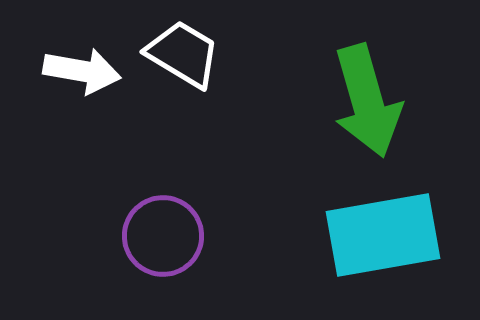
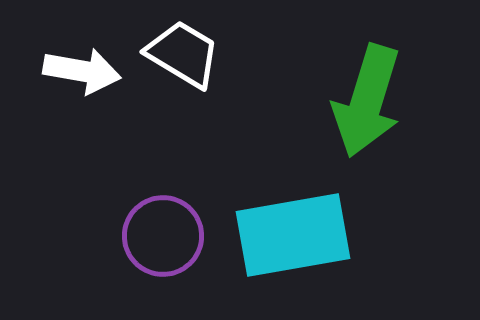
green arrow: rotated 33 degrees clockwise
cyan rectangle: moved 90 px left
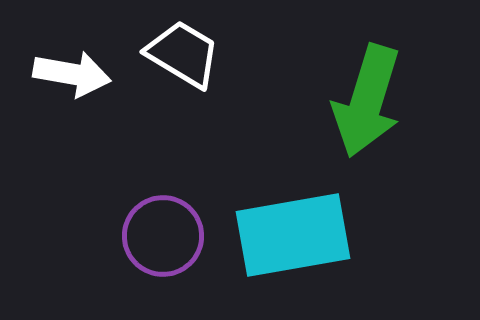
white arrow: moved 10 px left, 3 px down
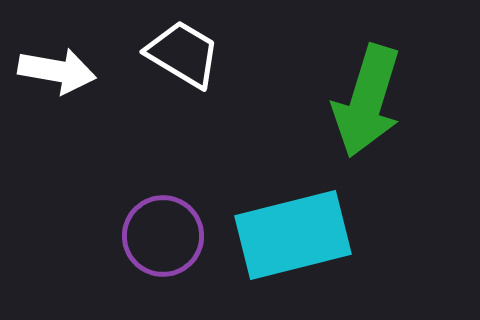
white arrow: moved 15 px left, 3 px up
cyan rectangle: rotated 4 degrees counterclockwise
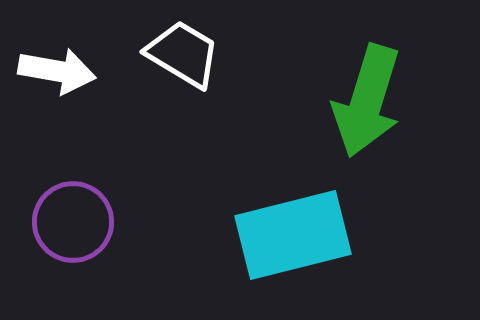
purple circle: moved 90 px left, 14 px up
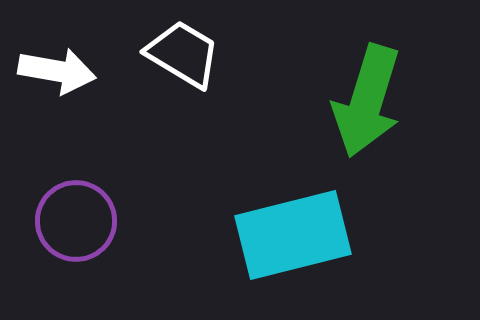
purple circle: moved 3 px right, 1 px up
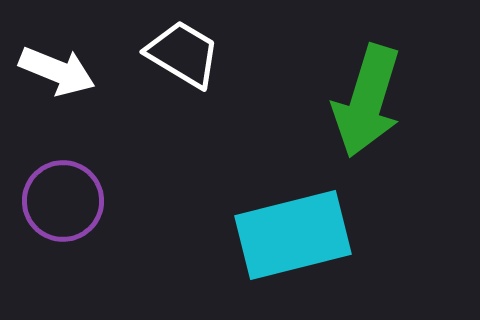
white arrow: rotated 12 degrees clockwise
purple circle: moved 13 px left, 20 px up
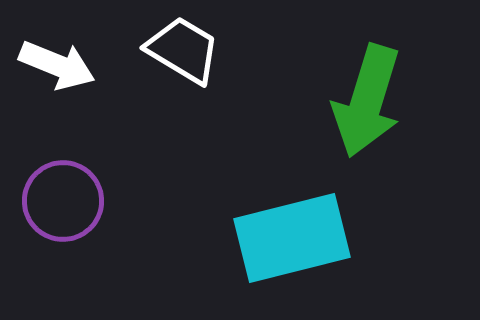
white trapezoid: moved 4 px up
white arrow: moved 6 px up
cyan rectangle: moved 1 px left, 3 px down
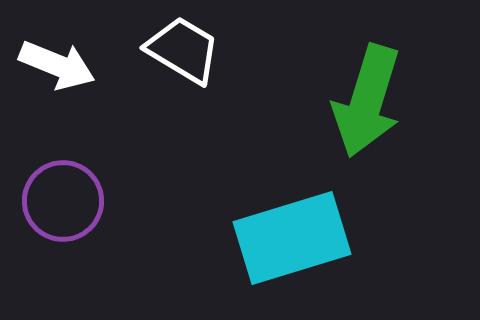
cyan rectangle: rotated 3 degrees counterclockwise
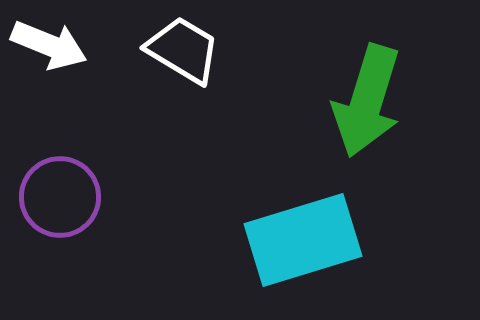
white arrow: moved 8 px left, 20 px up
purple circle: moved 3 px left, 4 px up
cyan rectangle: moved 11 px right, 2 px down
